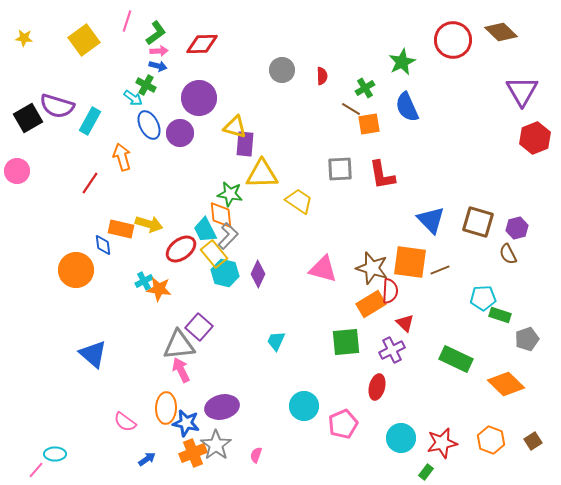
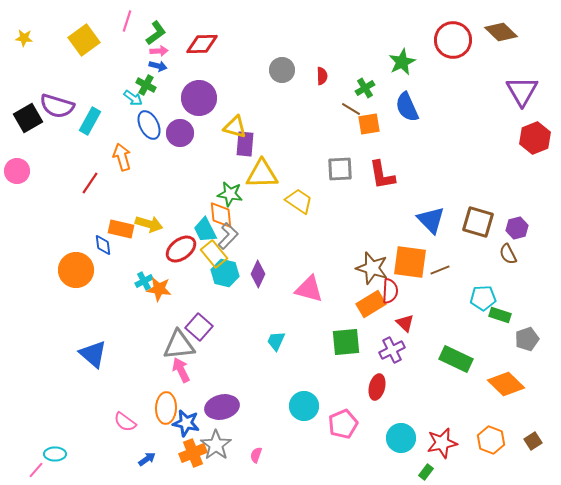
pink triangle at (323, 269): moved 14 px left, 20 px down
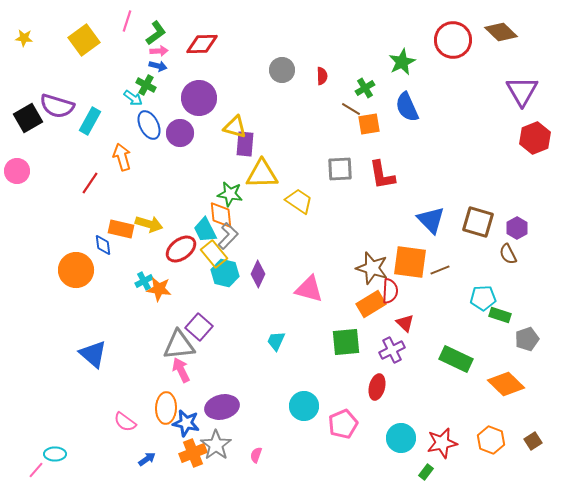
purple hexagon at (517, 228): rotated 15 degrees counterclockwise
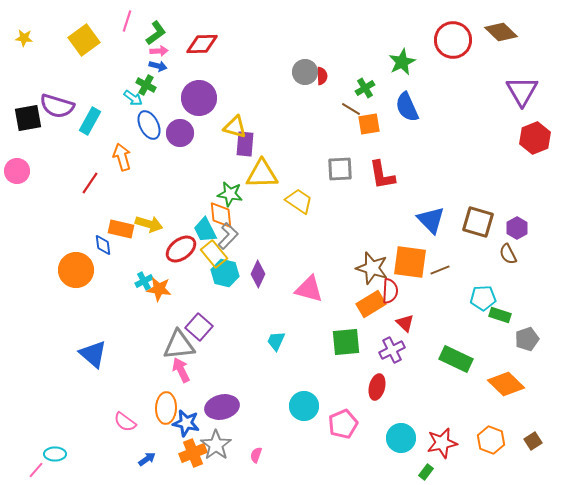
gray circle at (282, 70): moved 23 px right, 2 px down
black square at (28, 118): rotated 20 degrees clockwise
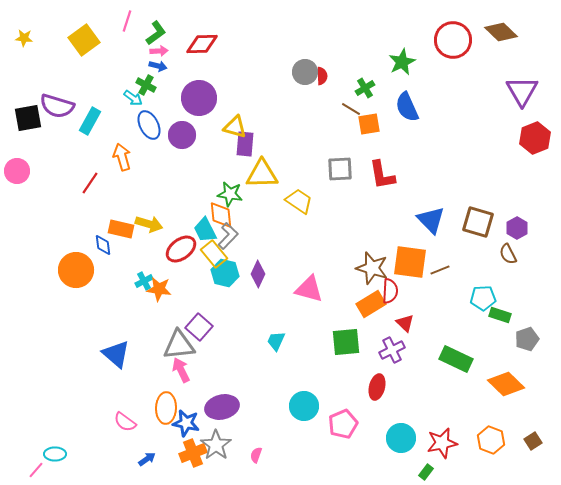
purple circle at (180, 133): moved 2 px right, 2 px down
blue triangle at (93, 354): moved 23 px right
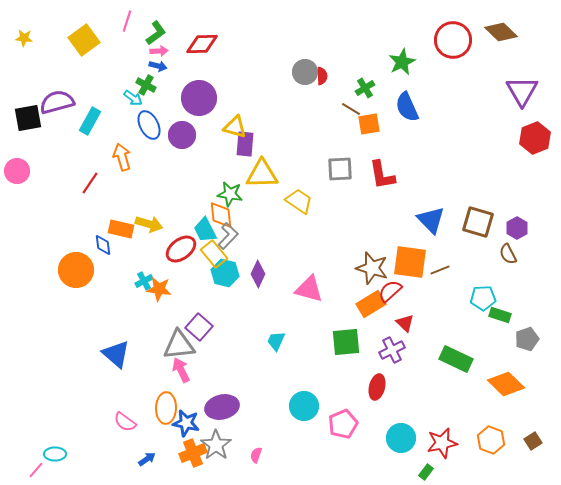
purple semicircle at (57, 106): moved 4 px up; rotated 148 degrees clockwise
red semicircle at (390, 291): rotated 135 degrees counterclockwise
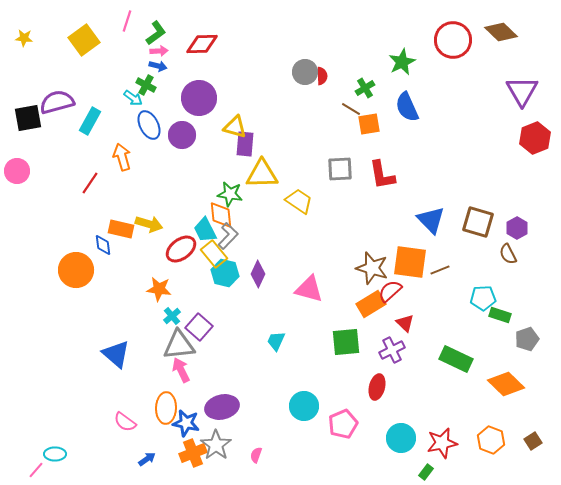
cyan cross at (144, 281): moved 28 px right, 35 px down; rotated 12 degrees counterclockwise
